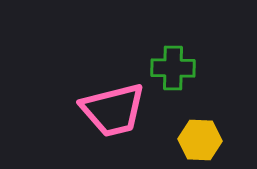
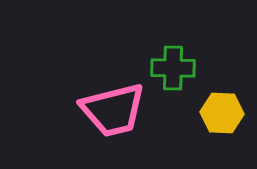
yellow hexagon: moved 22 px right, 27 px up
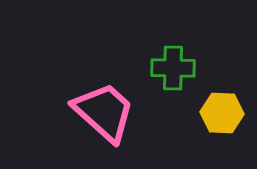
pink trapezoid: moved 9 px left, 2 px down; rotated 124 degrees counterclockwise
